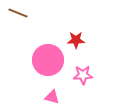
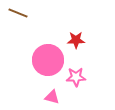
pink star: moved 7 px left, 2 px down
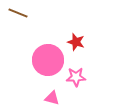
red star: moved 2 px down; rotated 18 degrees clockwise
pink triangle: moved 1 px down
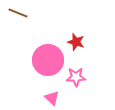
pink triangle: rotated 28 degrees clockwise
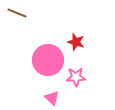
brown line: moved 1 px left
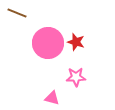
pink circle: moved 17 px up
pink triangle: rotated 28 degrees counterclockwise
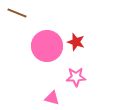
pink circle: moved 1 px left, 3 px down
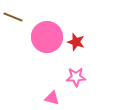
brown line: moved 4 px left, 4 px down
pink circle: moved 9 px up
